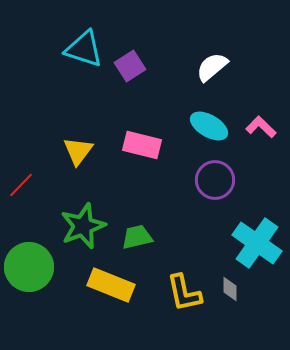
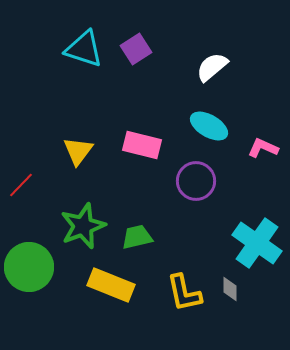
purple square: moved 6 px right, 17 px up
pink L-shape: moved 2 px right, 21 px down; rotated 20 degrees counterclockwise
purple circle: moved 19 px left, 1 px down
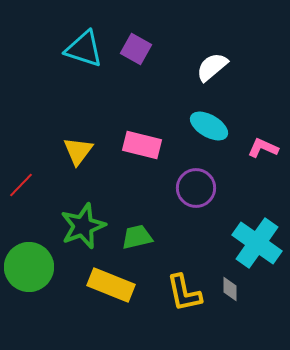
purple square: rotated 28 degrees counterclockwise
purple circle: moved 7 px down
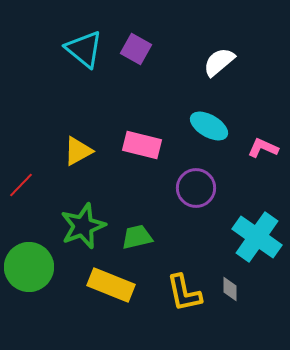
cyan triangle: rotated 21 degrees clockwise
white semicircle: moved 7 px right, 5 px up
yellow triangle: rotated 24 degrees clockwise
cyan cross: moved 6 px up
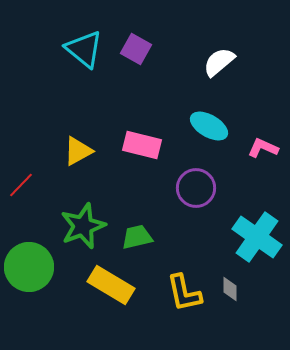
yellow rectangle: rotated 9 degrees clockwise
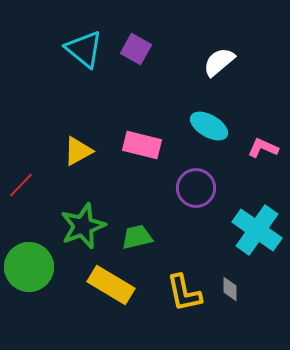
cyan cross: moved 7 px up
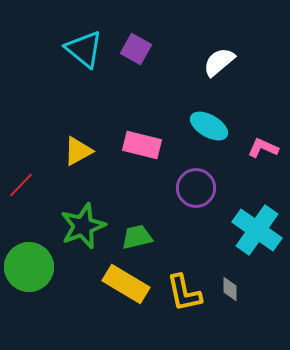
yellow rectangle: moved 15 px right, 1 px up
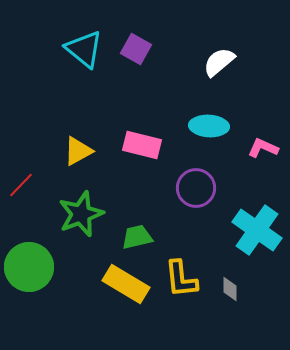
cyan ellipse: rotated 27 degrees counterclockwise
green star: moved 2 px left, 12 px up
yellow L-shape: moved 3 px left, 14 px up; rotated 6 degrees clockwise
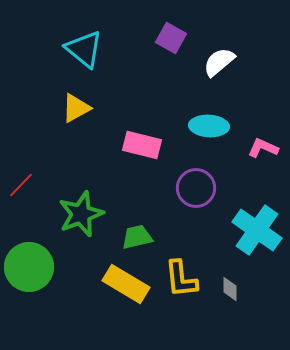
purple square: moved 35 px right, 11 px up
yellow triangle: moved 2 px left, 43 px up
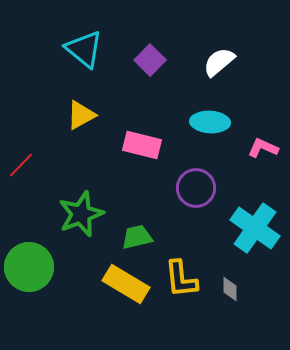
purple square: moved 21 px left, 22 px down; rotated 16 degrees clockwise
yellow triangle: moved 5 px right, 7 px down
cyan ellipse: moved 1 px right, 4 px up
red line: moved 20 px up
cyan cross: moved 2 px left, 2 px up
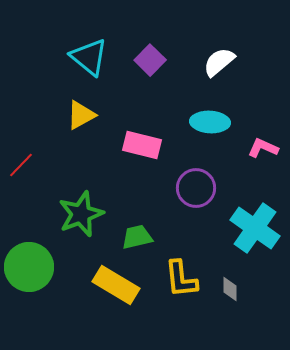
cyan triangle: moved 5 px right, 8 px down
yellow rectangle: moved 10 px left, 1 px down
